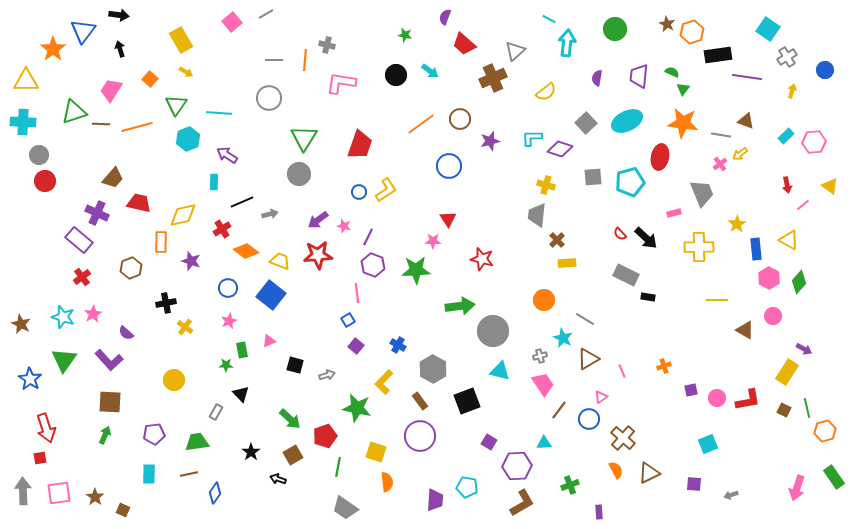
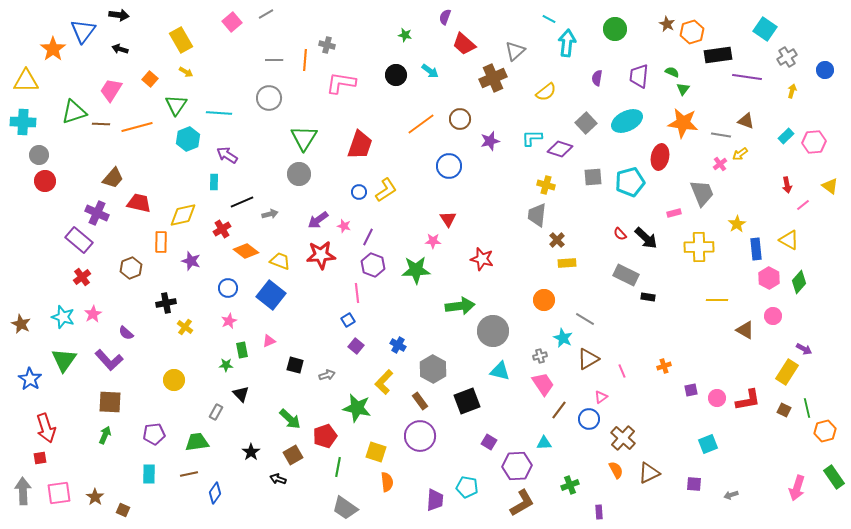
cyan square at (768, 29): moved 3 px left
black arrow at (120, 49): rotated 56 degrees counterclockwise
red star at (318, 255): moved 3 px right
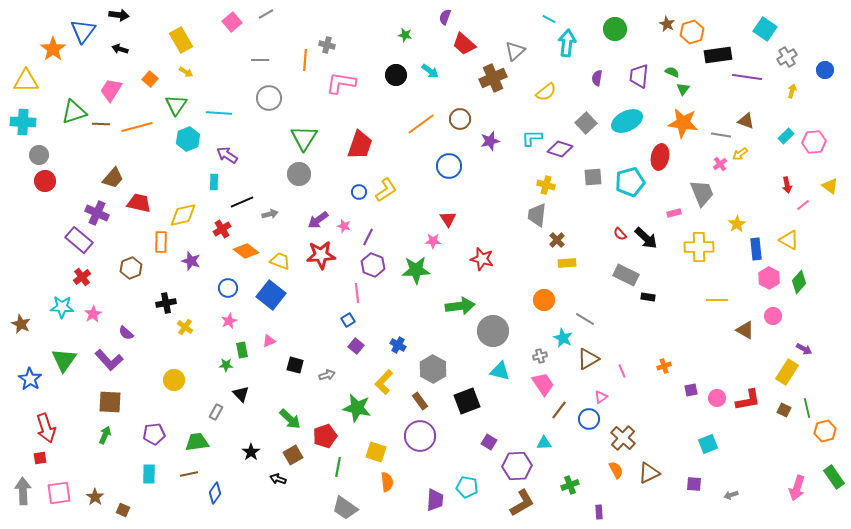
gray line at (274, 60): moved 14 px left
cyan star at (63, 317): moved 1 px left, 10 px up; rotated 15 degrees counterclockwise
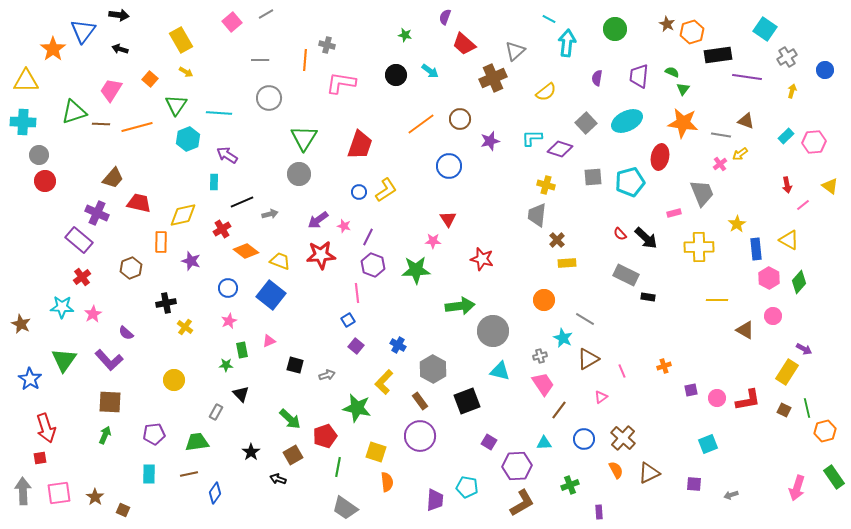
blue circle at (589, 419): moved 5 px left, 20 px down
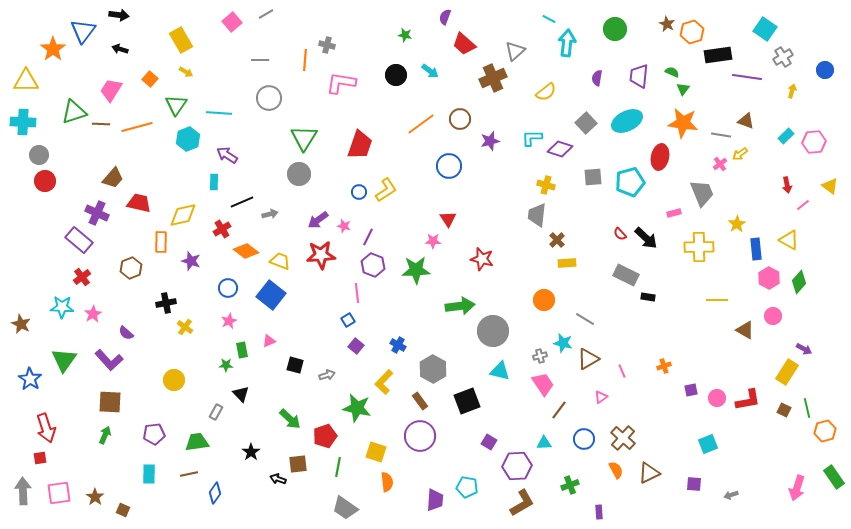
gray cross at (787, 57): moved 4 px left
cyan star at (563, 338): moved 5 px down; rotated 12 degrees counterclockwise
brown square at (293, 455): moved 5 px right, 9 px down; rotated 24 degrees clockwise
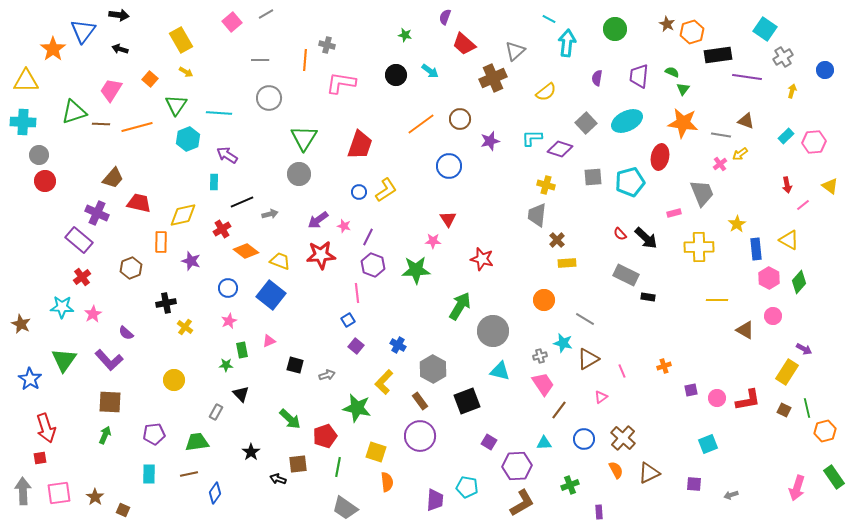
green arrow at (460, 306): rotated 52 degrees counterclockwise
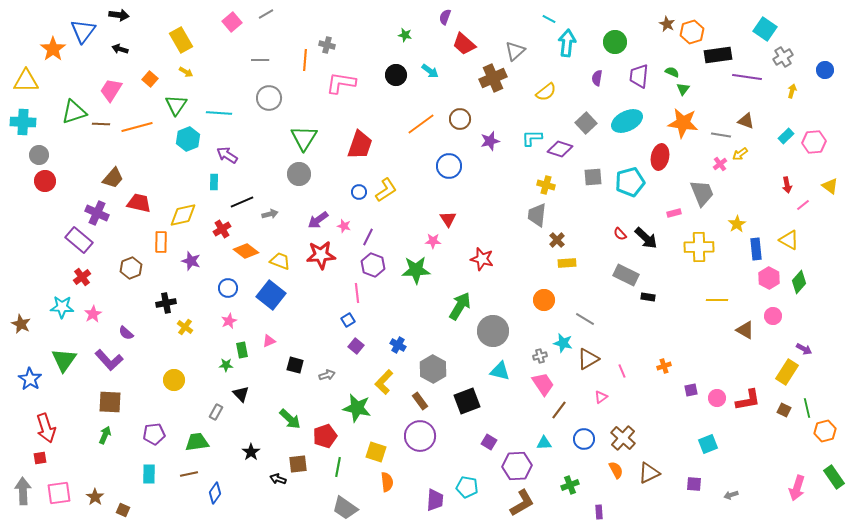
green circle at (615, 29): moved 13 px down
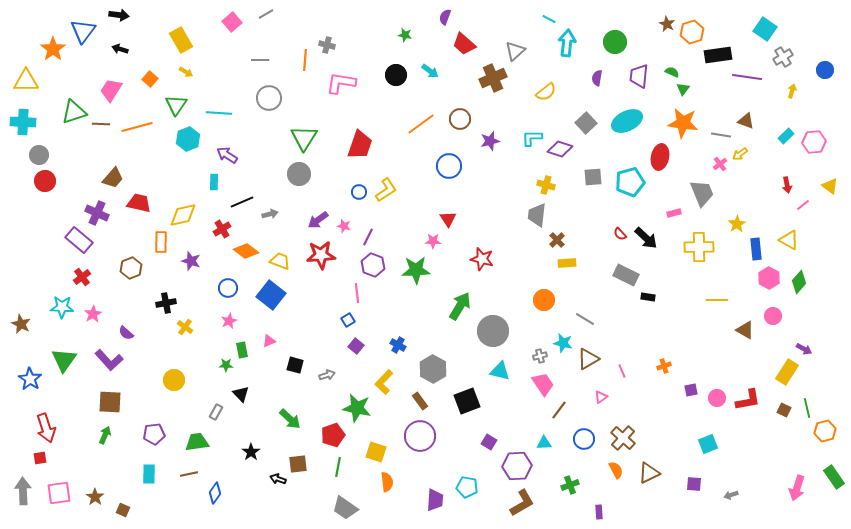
red pentagon at (325, 436): moved 8 px right, 1 px up
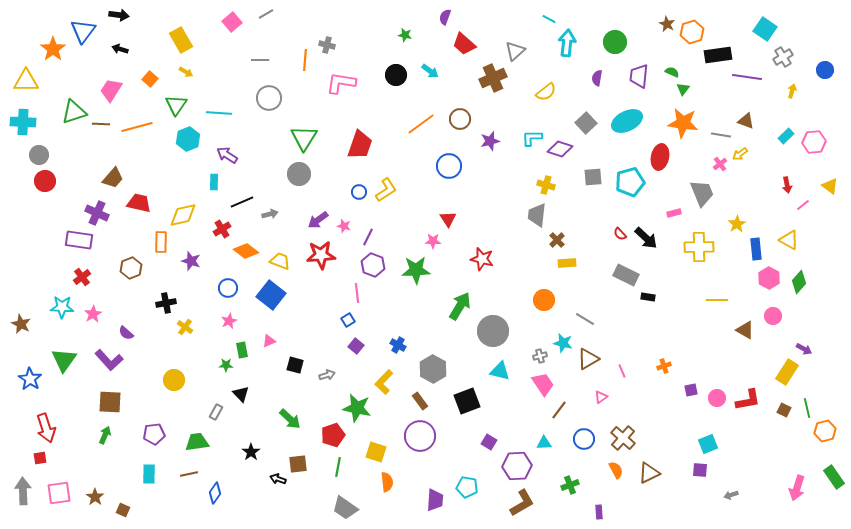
purple rectangle at (79, 240): rotated 32 degrees counterclockwise
purple square at (694, 484): moved 6 px right, 14 px up
